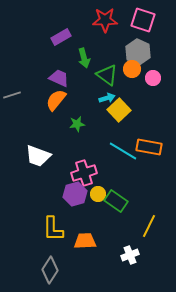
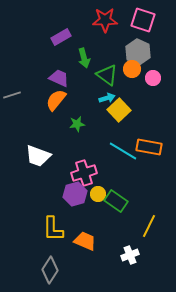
orange trapezoid: rotated 25 degrees clockwise
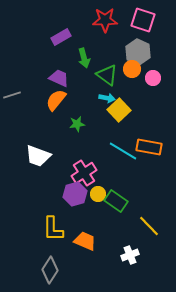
cyan arrow: rotated 28 degrees clockwise
pink cross: rotated 15 degrees counterclockwise
yellow line: rotated 70 degrees counterclockwise
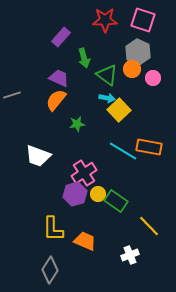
purple rectangle: rotated 18 degrees counterclockwise
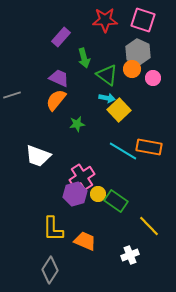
pink cross: moved 2 px left, 4 px down
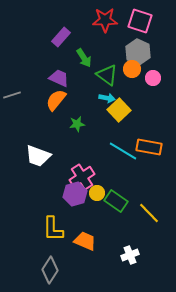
pink square: moved 3 px left, 1 px down
green arrow: rotated 18 degrees counterclockwise
yellow circle: moved 1 px left, 1 px up
yellow line: moved 13 px up
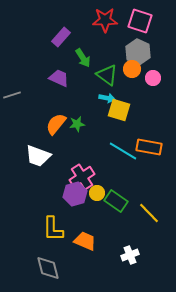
green arrow: moved 1 px left
orange semicircle: moved 24 px down
yellow square: rotated 30 degrees counterclockwise
gray diamond: moved 2 px left, 2 px up; rotated 48 degrees counterclockwise
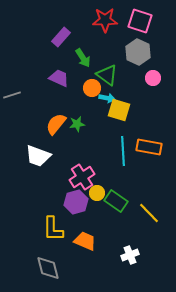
orange circle: moved 40 px left, 19 px down
cyan line: rotated 56 degrees clockwise
purple hexagon: moved 1 px right, 8 px down
